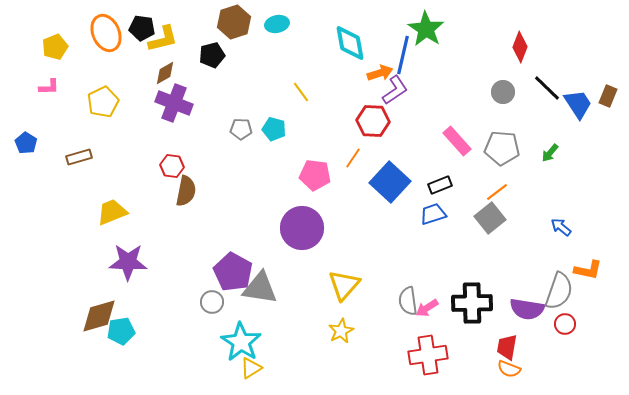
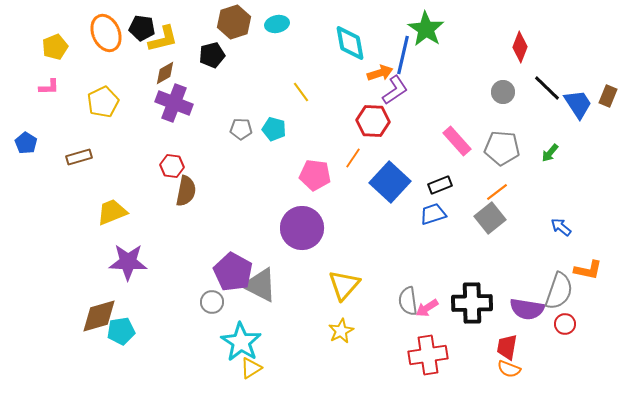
gray triangle at (260, 288): moved 3 px up; rotated 18 degrees clockwise
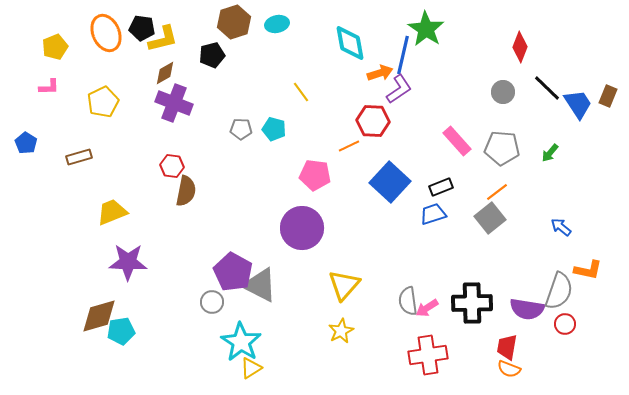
purple L-shape at (395, 90): moved 4 px right, 1 px up
orange line at (353, 158): moved 4 px left, 12 px up; rotated 30 degrees clockwise
black rectangle at (440, 185): moved 1 px right, 2 px down
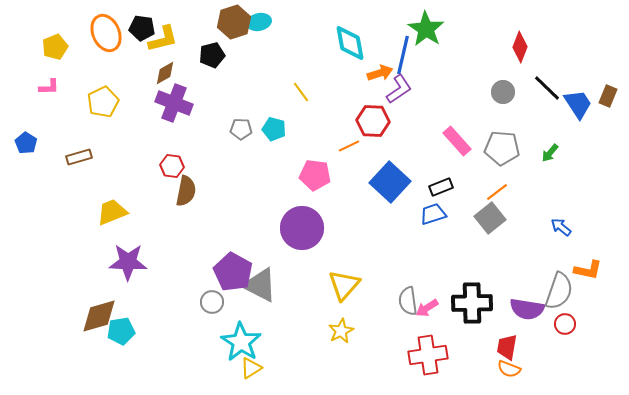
cyan ellipse at (277, 24): moved 18 px left, 2 px up
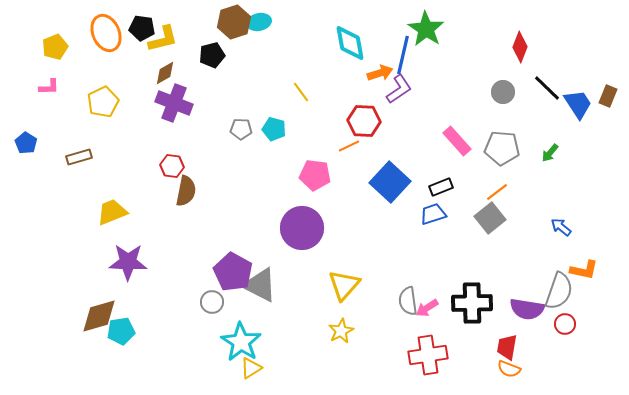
red hexagon at (373, 121): moved 9 px left
orange L-shape at (588, 270): moved 4 px left
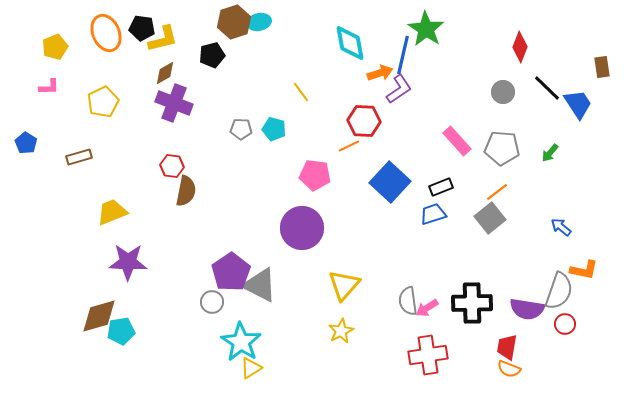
brown rectangle at (608, 96): moved 6 px left, 29 px up; rotated 30 degrees counterclockwise
purple pentagon at (233, 272): moved 2 px left; rotated 9 degrees clockwise
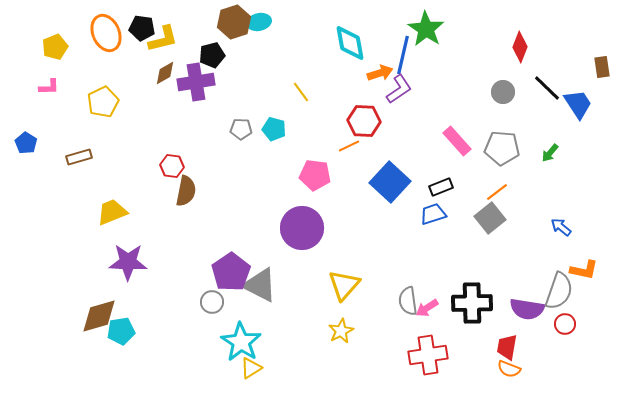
purple cross at (174, 103): moved 22 px right, 21 px up; rotated 30 degrees counterclockwise
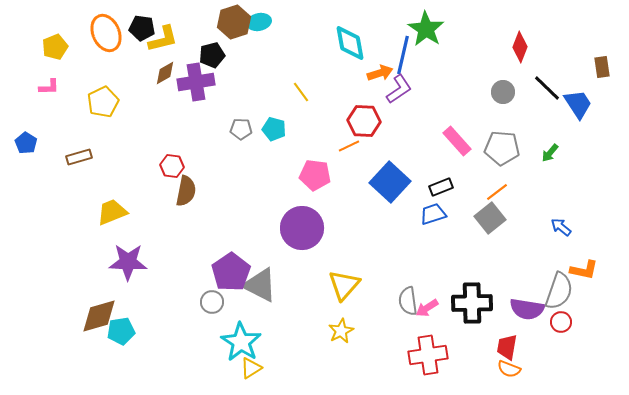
red circle at (565, 324): moved 4 px left, 2 px up
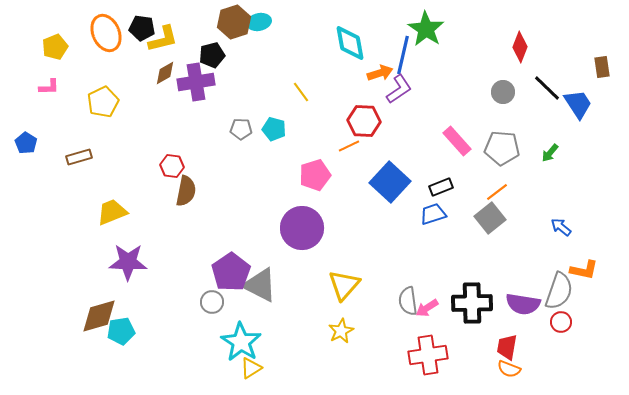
pink pentagon at (315, 175): rotated 24 degrees counterclockwise
purple semicircle at (527, 309): moved 4 px left, 5 px up
